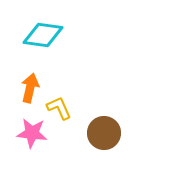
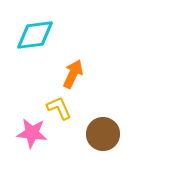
cyan diamond: moved 8 px left; rotated 15 degrees counterclockwise
orange arrow: moved 43 px right, 14 px up; rotated 12 degrees clockwise
brown circle: moved 1 px left, 1 px down
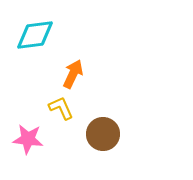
yellow L-shape: moved 2 px right
pink star: moved 4 px left, 6 px down
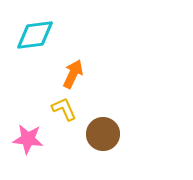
yellow L-shape: moved 3 px right, 1 px down
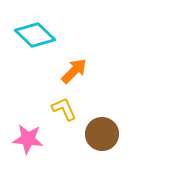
cyan diamond: rotated 51 degrees clockwise
orange arrow: moved 1 px right, 3 px up; rotated 20 degrees clockwise
brown circle: moved 1 px left
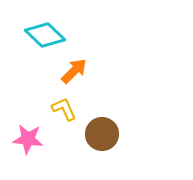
cyan diamond: moved 10 px right
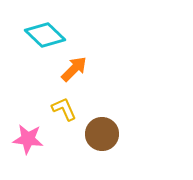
orange arrow: moved 2 px up
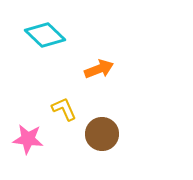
orange arrow: moved 25 px right; rotated 24 degrees clockwise
